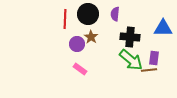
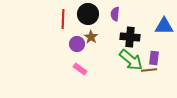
red line: moved 2 px left
blue triangle: moved 1 px right, 2 px up
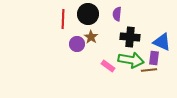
purple semicircle: moved 2 px right
blue triangle: moved 2 px left, 16 px down; rotated 24 degrees clockwise
green arrow: rotated 30 degrees counterclockwise
pink rectangle: moved 28 px right, 3 px up
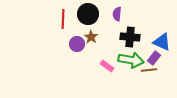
purple rectangle: rotated 32 degrees clockwise
pink rectangle: moved 1 px left
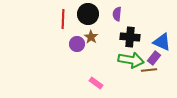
pink rectangle: moved 11 px left, 17 px down
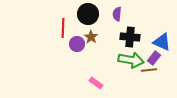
red line: moved 9 px down
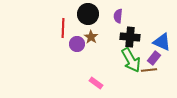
purple semicircle: moved 1 px right, 2 px down
green arrow: rotated 50 degrees clockwise
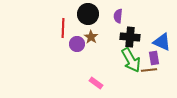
purple rectangle: rotated 48 degrees counterclockwise
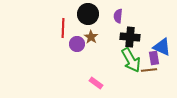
blue triangle: moved 5 px down
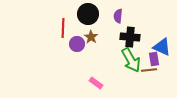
purple rectangle: moved 1 px down
